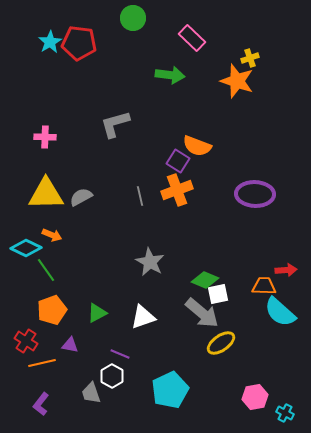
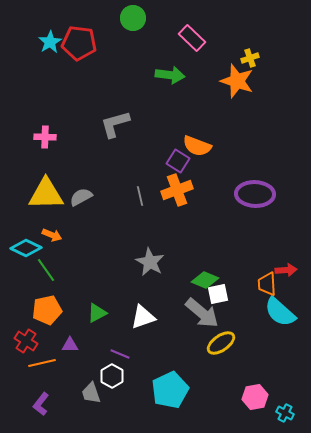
orange trapezoid: moved 3 px right, 2 px up; rotated 95 degrees counterclockwise
orange pentagon: moved 5 px left; rotated 8 degrees clockwise
purple triangle: rotated 12 degrees counterclockwise
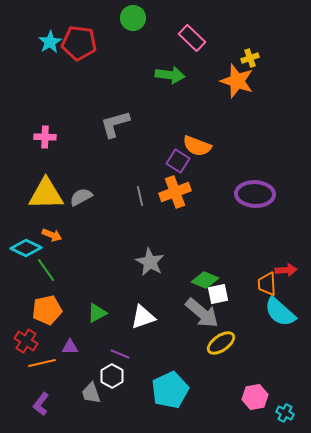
orange cross: moved 2 px left, 2 px down
purple triangle: moved 2 px down
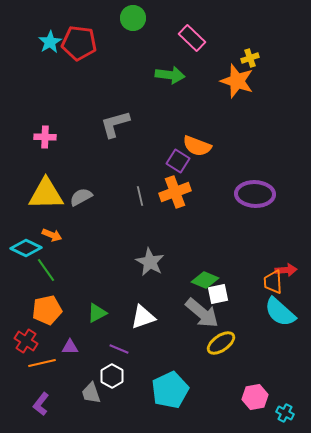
orange trapezoid: moved 6 px right, 2 px up
purple line: moved 1 px left, 5 px up
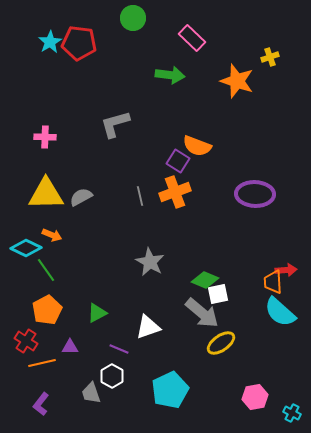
yellow cross: moved 20 px right, 1 px up
orange pentagon: rotated 16 degrees counterclockwise
white triangle: moved 5 px right, 10 px down
cyan cross: moved 7 px right
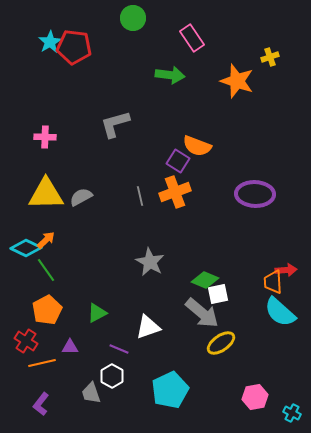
pink rectangle: rotated 12 degrees clockwise
red pentagon: moved 5 px left, 4 px down
orange arrow: moved 6 px left, 5 px down; rotated 66 degrees counterclockwise
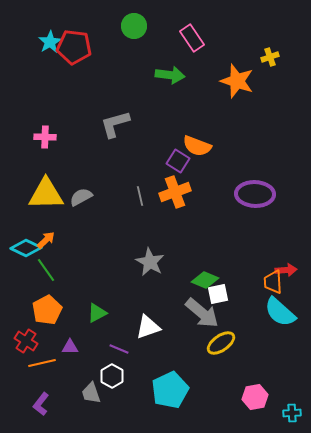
green circle: moved 1 px right, 8 px down
cyan cross: rotated 30 degrees counterclockwise
